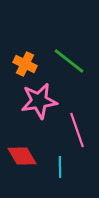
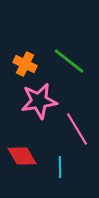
pink line: moved 1 px up; rotated 12 degrees counterclockwise
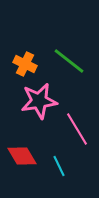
cyan line: moved 1 px left, 1 px up; rotated 25 degrees counterclockwise
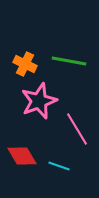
green line: rotated 28 degrees counterclockwise
pink star: rotated 12 degrees counterclockwise
cyan line: rotated 45 degrees counterclockwise
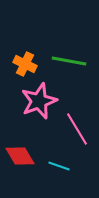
red diamond: moved 2 px left
